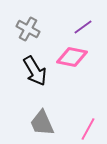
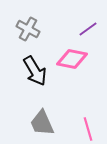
purple line: moved 5 px right, 2 px down
pink diamond: moved 2 px down
pink line: rotated 45 degrees counterclockwise
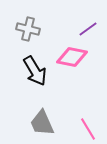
gray cross: rotated 15 degrees counterclockwise
pink diamond: moved 2 px up
pink line: rotated 15 degrees counterclockwise
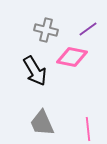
gray cross: moved 18 px right, 1 px down
pink line: rotated 25 degrees clockwise
